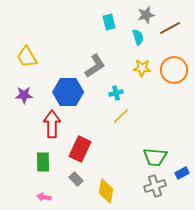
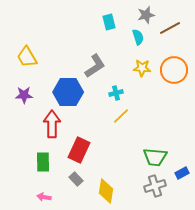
red rectangle: moved 1 px left, 1 px down
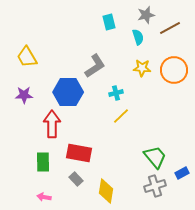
red rectangle: moved 3 px down; rotated 75 degrees clockwise
green trapezoid: rotated 135 degrees counterclockwise
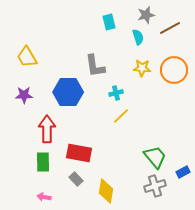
gray L-shape: rotated 115 degrees clockwise
red arrow: moved 5 px left, 5 px down
blue rectangle: moved 1 px right, 1 px up
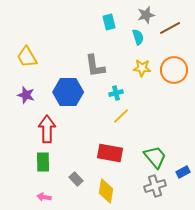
purple star: moved 2 px right; rotated 18 degrees clockwise
red rectangle: moved 31 px right
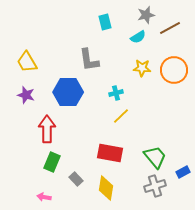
cyan rectangle: moved 4 px left
cyan semicircle: rotated 77 degrees clockwise
yellow trapezoid: moved 5 px down
gray L-shape: moved 6 px left, 6 px up
green rectangle: moved 9 px right; rotated 24 degrees clockwise
yellow diamond: moved 3 px up
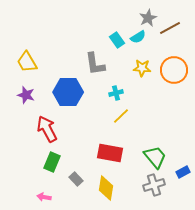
gray star: moved 2 px right, 3 px down; rotated 12 degrees counterclockwise
cyan rectangle: moved 12 px right, 18 px down; rotated 21 degrees counterclockwise
gray L-shape: moved 6 px right, 4 px down
red arrow: rotated 28 degrees counterclockwise
gray cross: moved 1 px left, 1 px up
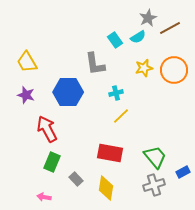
cyan rectangle: moved 2 px left
yellow star: moved 2 px right; rotated 18 degrees counterclockwise
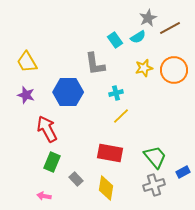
pink arrow: moved 1 px up
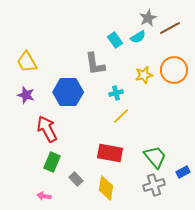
yellow star: moved 7 px down
